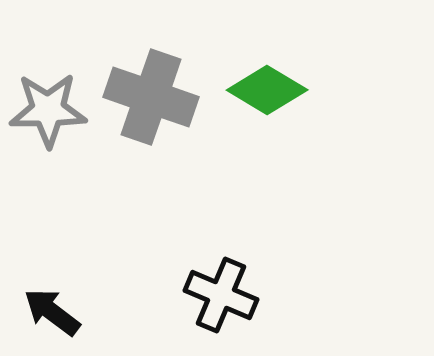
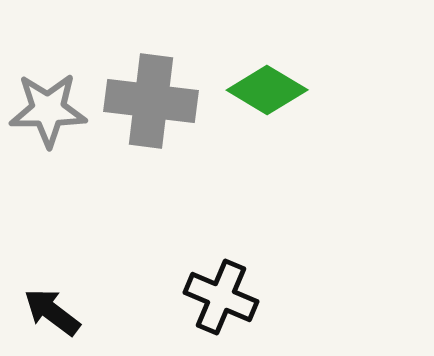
gray cross: moved 4 px down; rotated 12 degrees counterclockwise
black cross: moved 2 px down
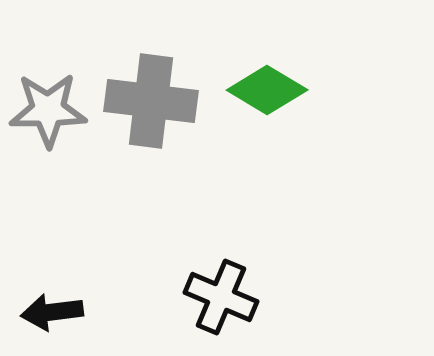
black arrow: rotated 44 degrees counterclockwise
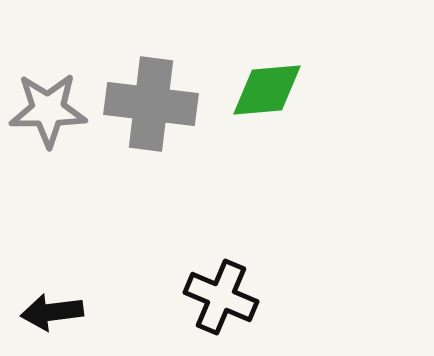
green diamond: rotated 36 degrees counterclockwise
gray cross: moved 3 px down
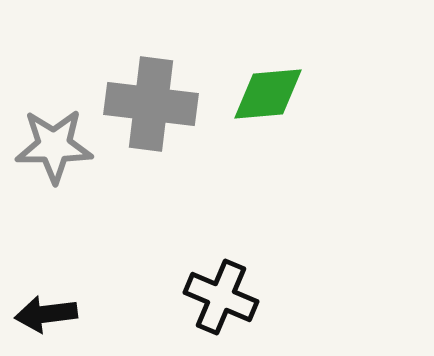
green diamond: moved 1 px right, 4 px down
gray star: moved 6 px right, 36 px down
black arrow: moved 6 px left, 2 px down
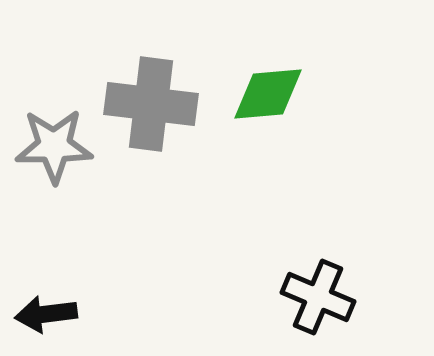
black cross: moved 97 px right
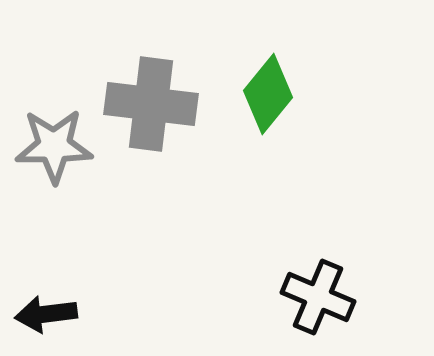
green diamond: rotated 46 degrees counterclockwise
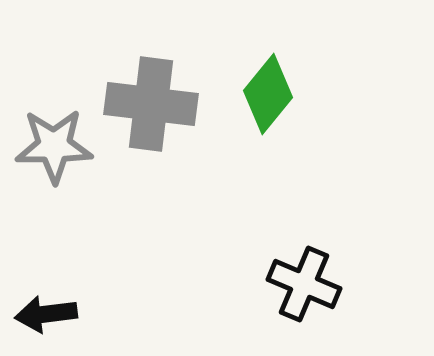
black cross: moved 14 px left, 13 px up
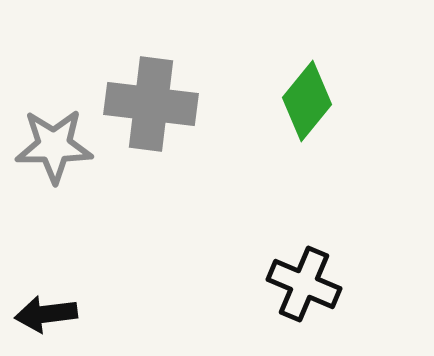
green diamond: moved 39 px right, 7 px down
